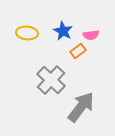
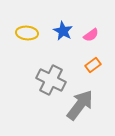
pink semicircle: rotated 28 degrees counterclockwise
orange rectangle: moved 15 px right, 14 px down
gray cross: rotated 16 degrees counterclockwise
gray arrow: moved 1 px left, 2 px up
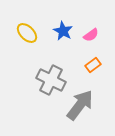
yellow ellipse: rotated 40 degrees clockwise
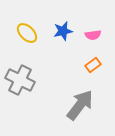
blue star: rotated 30 degrees clockwise
pink semicircle: moved 2 px right; rotated 28 degrees clockwise
gray cross: moved 31 px left
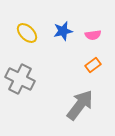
gray cross: moved 1 px up
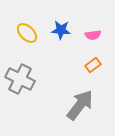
blue star: moved 2 px left, 1 px up; rotated 18 degrees clockwise
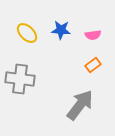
gray cross: rotated 20 degrees counterclockwise
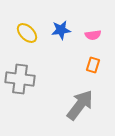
blue star: rotated 12 degrees counterclockwise
orange rectangle: rotated 35 degrees counterclockwise
